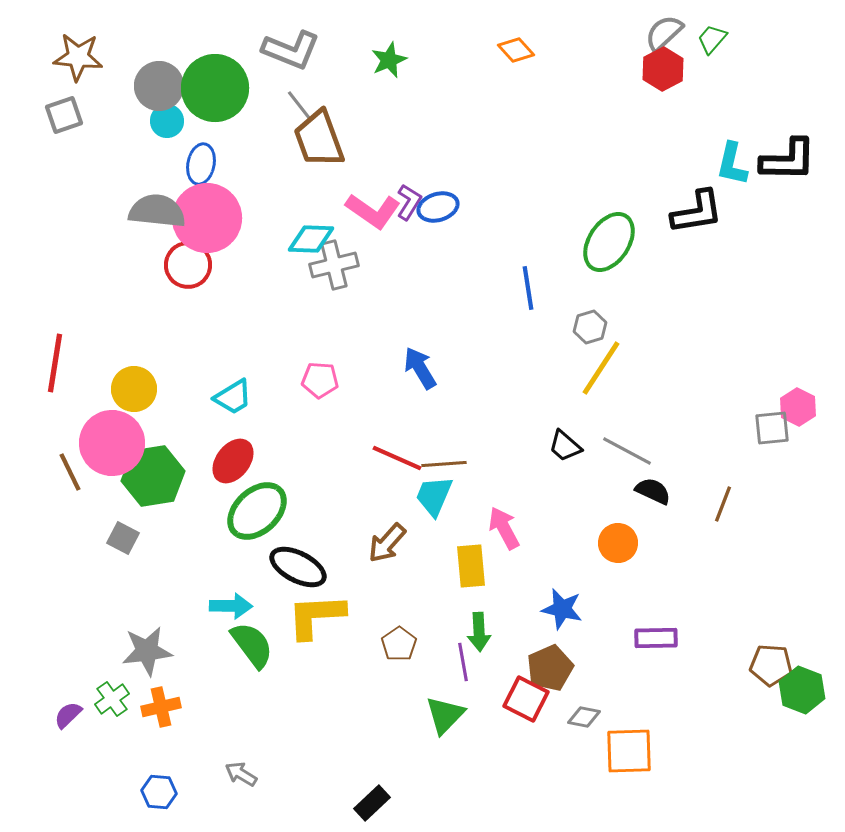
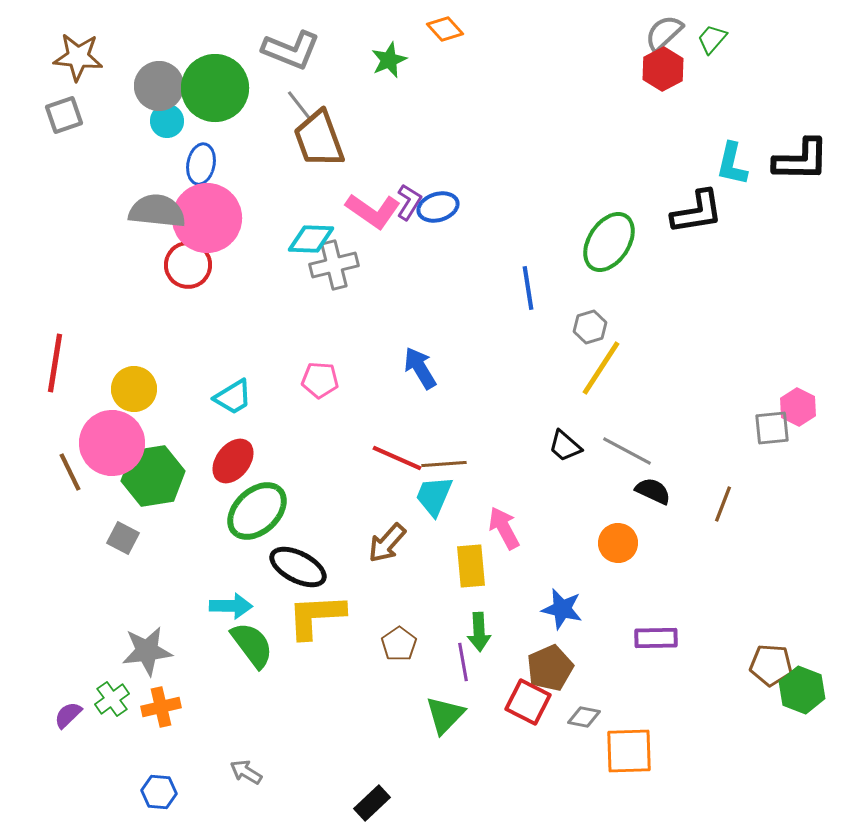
orange diamond at (516, 50): moved 71 px left, 21 px up
black L-shape at (788, 160): moved 13 px right
red square at (526, 699): moved 2 px right, 3 px down
gray arrow at (241, 774): moved 5 px right, 2 px up
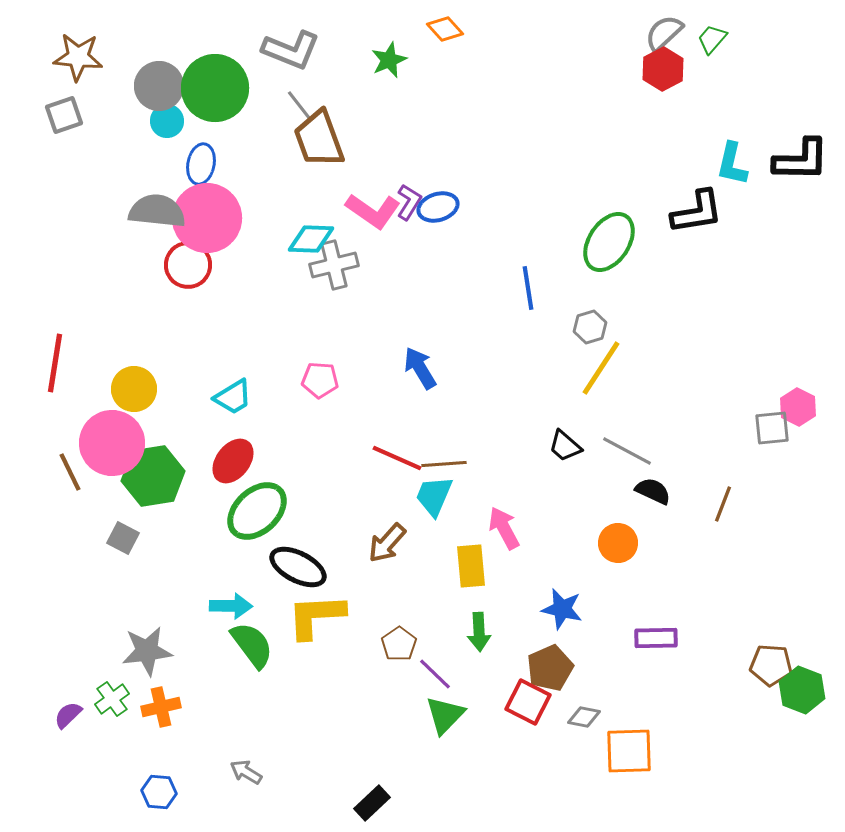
purple line at (463, 662): moved 28 px left, 12 px down; rotated 36 degrees counterclockwise
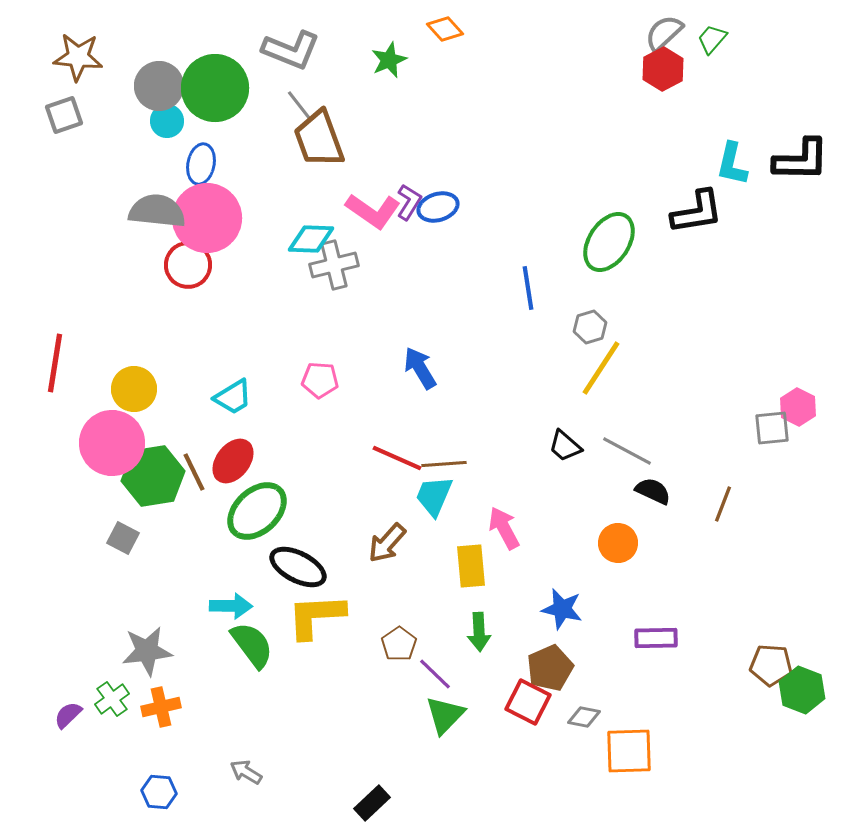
brown line at (70, 472): moved 124 px right
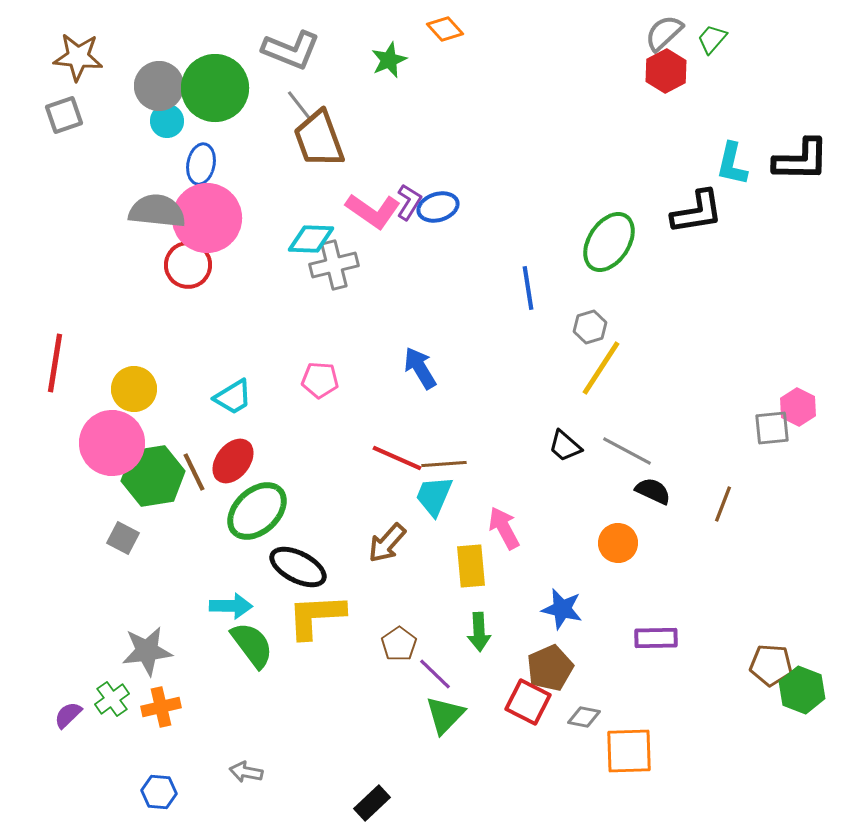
red hexagon at (663, 69): moved 3 px right, 2 px down
gray arrow at (246, 772): rotated 20 degrees counterclockwise
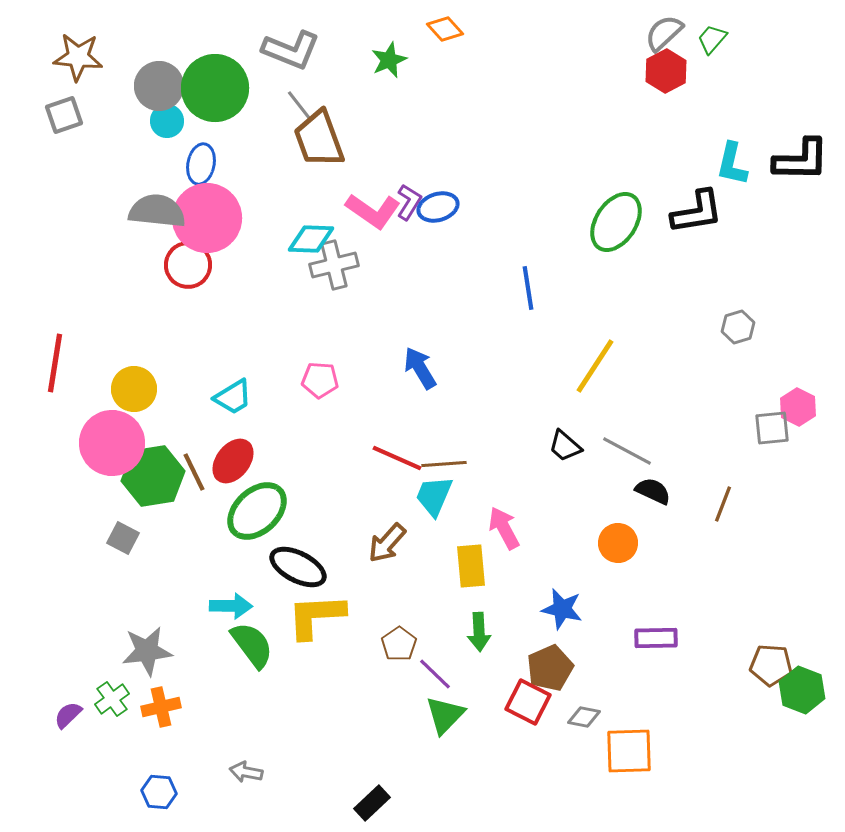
green ellipse at (609, 242): moved 7 px right, 20 px up
gray hexagon at (590, 327): moved 148 px right
yellow line at (601, 368): moved 6 px left, 2 px up
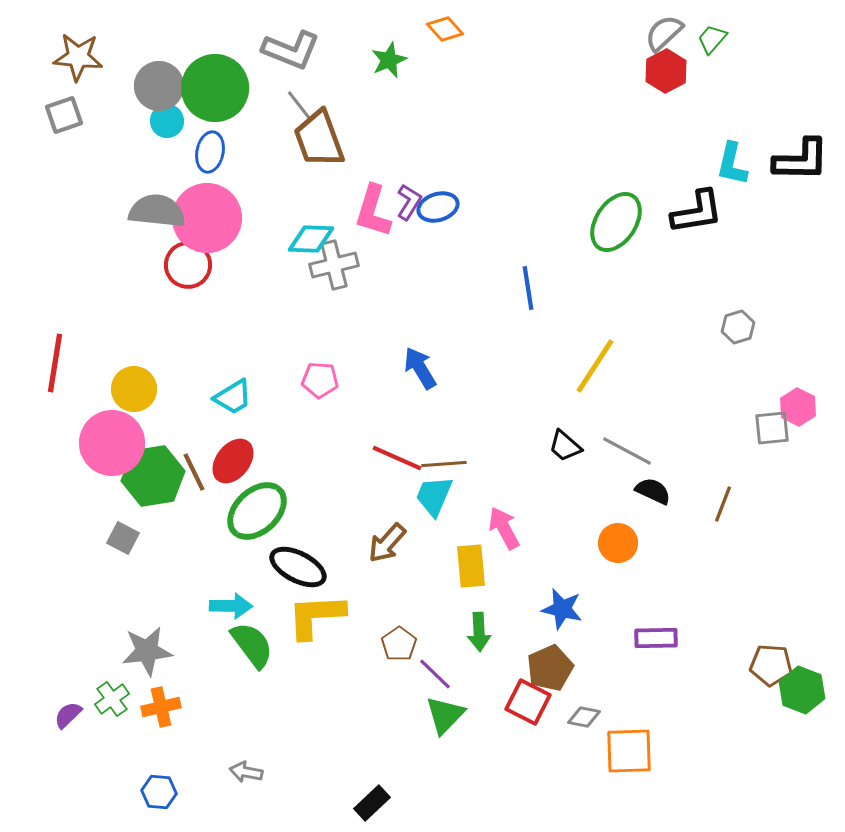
blue ellipse at (201, 164): moved 9 px right, 12 px up
pink L-shape at (373, 211): rotated 72 degrees clockwise
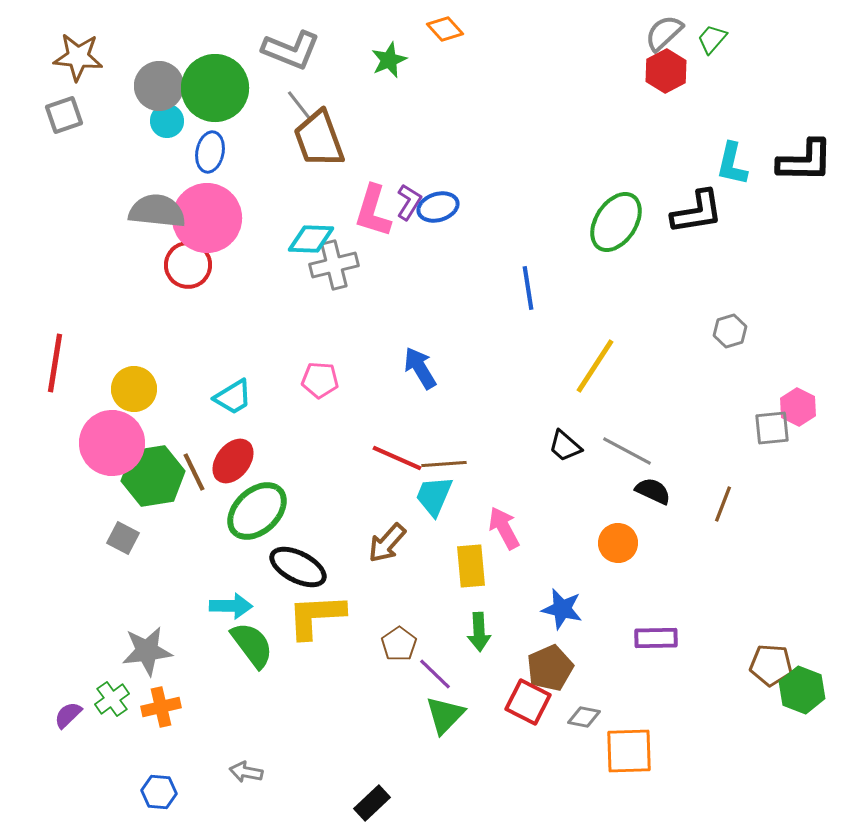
black L-shape at (801, 160): moved 4 px right, 1 px down
gray hexagon at (738, 327): moved 8 px left, 4 px down
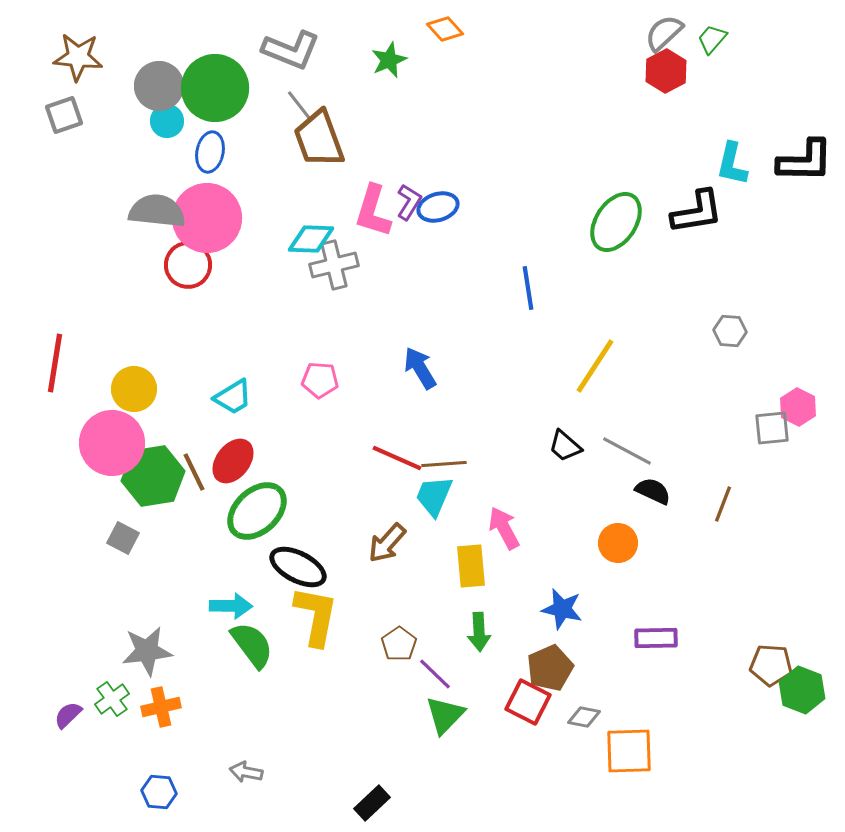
gray hexagon at (730, 331): rotated 20 degrees clockwise
yellow L-shape at (316, 616): rotated 104 degrees clockwise
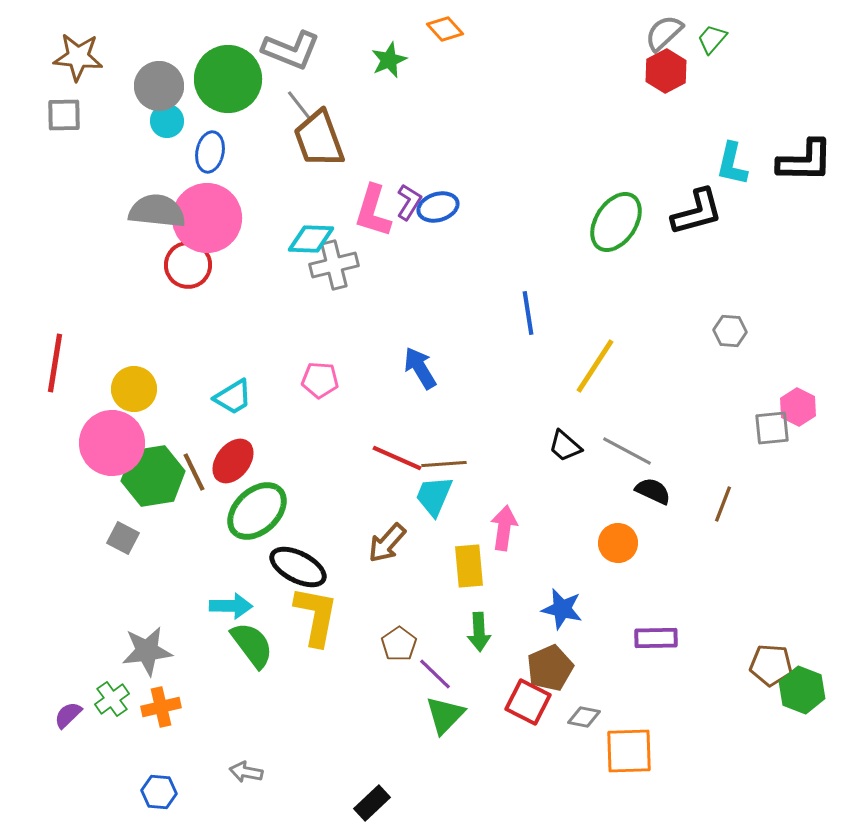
green circle at (215, 88): moved 13 px right, 9 px up
gray square at (64, 115): rotated 18 degrees clockwise
black L-shape at (697, 212): rotated 6 degrees counterclockwise
blue line at (528, 288): moved 25 px down
pink arrow at (504, 528): rotated 36 degrees clockwise
yellow rectangle at (471, 566): moved 2 px left
